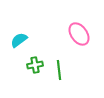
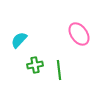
cyan semicircle: rotated 12 degrees counterclockwise
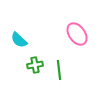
pink ellipse: moved 2 px left
cyan semicircle: rotated 90 degrees counterclockwise
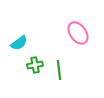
pink ellipse: moved 1 px right, 1 px up
cyan semicircle: moved 3 px down; rotated 78 degrees counterclockwise
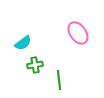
cyan semicircle: moved 4 px right
green line: moved 10 px down
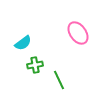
green line: rotated 18 degrees counterclockwise
